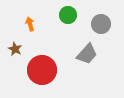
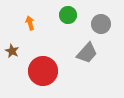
orange arrow: moved 1 px up
brown star: moved 3 px left, 2 px down
gray trapezoid: moved 1 px up
red circle: moved 1 px right, 1 px down
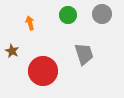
gray circle: moved 1 px right, 10 px up
gray trapezoid: moved 3 px left, 1 px down; rotated 60 degrees counterclockwise
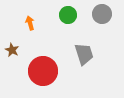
brown star: moved 1 px up
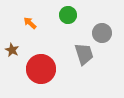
gray circle: moved 19 px down
orange arrow: rotated 32 degrees counterclockwise
red circle: moved 2 px left, 2 px up
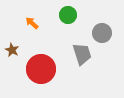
orange arrow: moved 2 px right
gray trapezoid: moved 2 px left
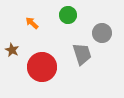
red circle: moved 1 px right, 2 px up
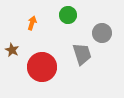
orange arrow: rotated 64 degrees clockwise
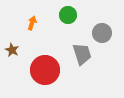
red circle: moved 3 px right, 3 px down
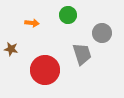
orange arrow: rotated 80 degrees clockwise
brown star: moved 1 px left, 1 px up; rotated 16 degrees counterclockwise
